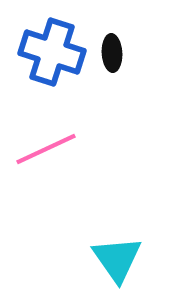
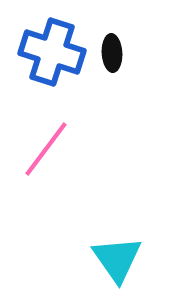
pink line: rotated 28 degrees counterclockwise
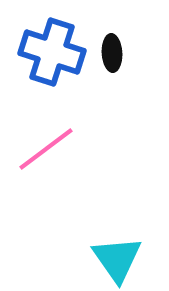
pink line: rotated 16 degrees clockwise
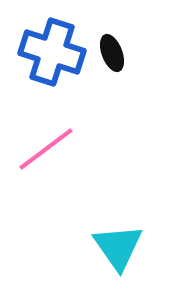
black ellipse: rotated 18 degrees counterclockwise
cyan triangle: moved 1 px right, 12 px up
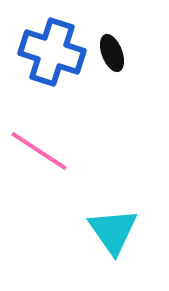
pink line: moved 7 px left, 2 px down; rotated 70 degrees clockwise
cyan triangle: moved 5 px left, 16 px up
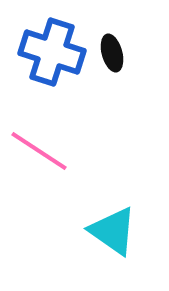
black ellipse: rotated 6 degrees clockwise
cyan triangle: rotated 20 degrees counterclockwise
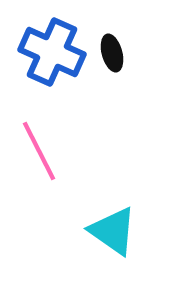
blue cross: rotated 6 degrees clockwise
pink line: rotated 30 degrees clockwise
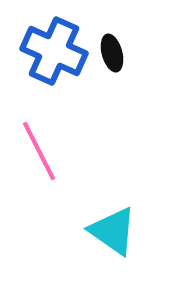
blue cross: moved 2 px right, 1 px up
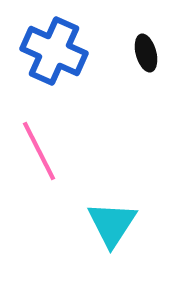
black ellipse: moved 34 px right
cyan triangle: moved 1 px left, 7 px up; rotated 28 degrees clockwise
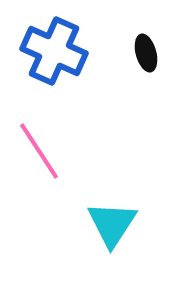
pink line: rotated 6 degrees counterclockwise
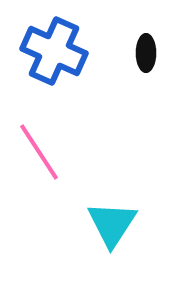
black ellipse: rotated 15 degrees clockwise
pink line: moved 1 px down
